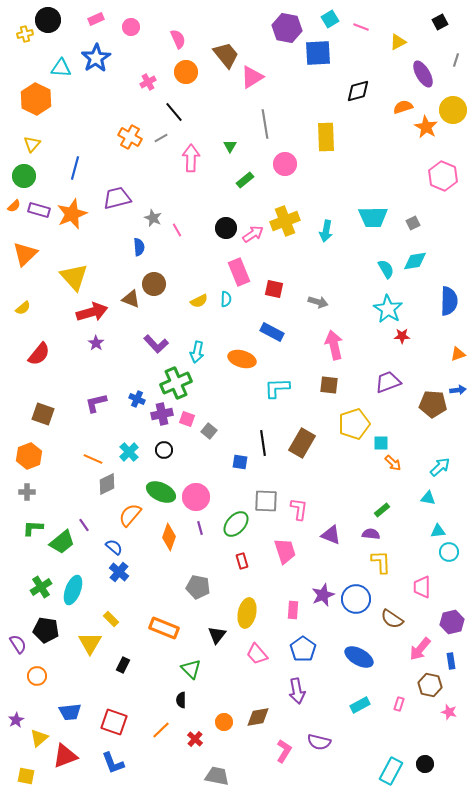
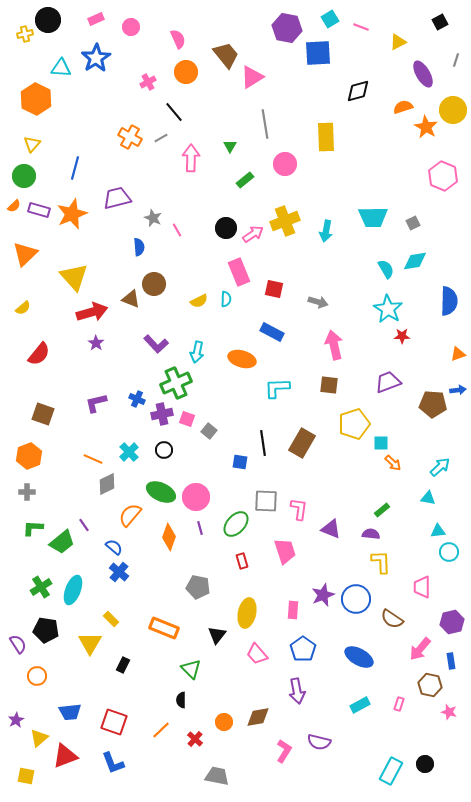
purple triangle at (331, 535): moved 6 px up
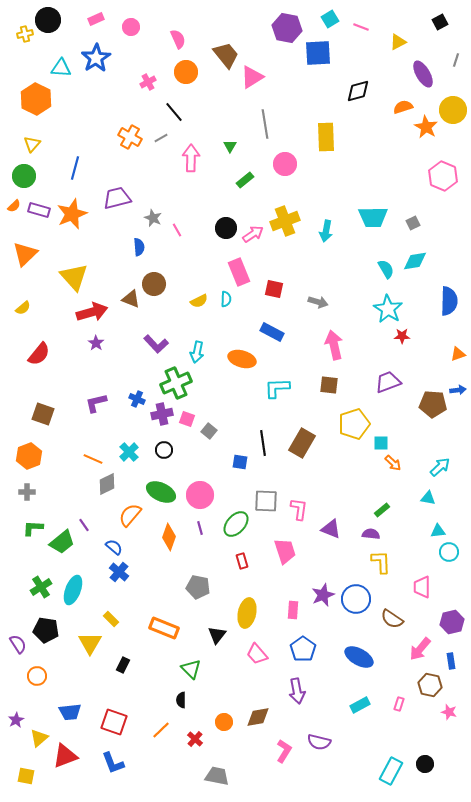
pink circle at (196, 497): moved 4 px right, 2 px up
